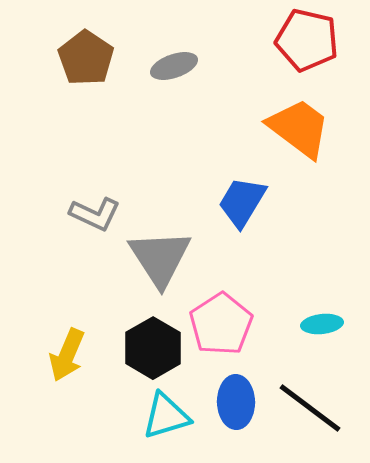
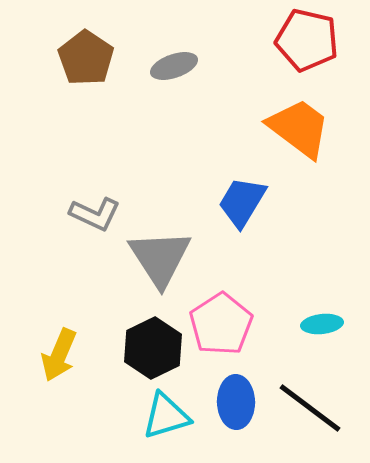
black hexagon: rotated 4 degrees clockwise
yellow arrow: moved 8 px left
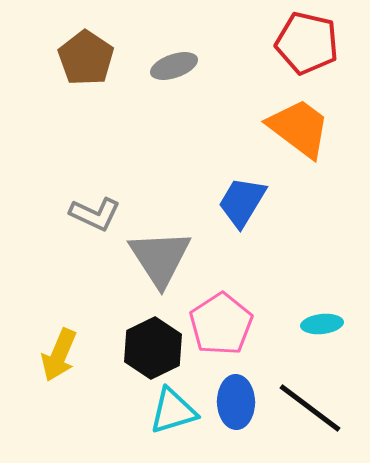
red pentagon: moved 3 px down
cyan triangle: moved 7 px right, 5 px up
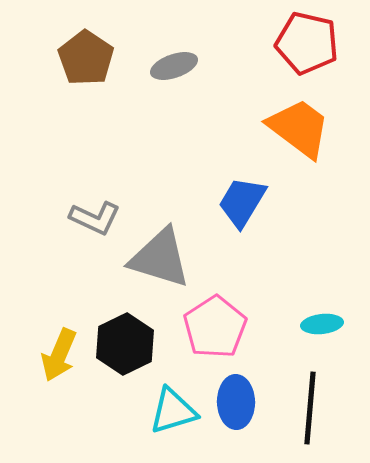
gray L-shape: moved 4 px down
gray triangle: rotated 40 degrees counterclockwise
pink pentagon: moved 6 px left, 3 px down
black hexagon: moved 28 px left, 4 px up
black line: rotated 58 degrees clockwise
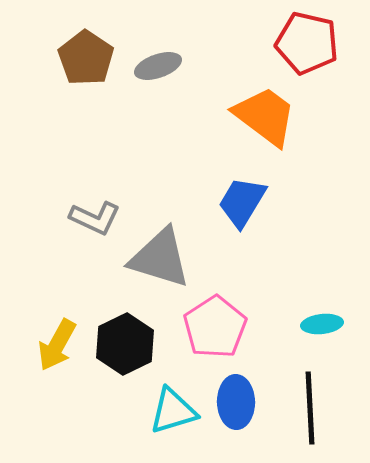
gray ellipse: moved 16 px left
orange trapezoid: moved 34 px left, 12 px up
yellow arrow: moved 2 px left, 10 px up; rotated 6 degrees clockwise
black line: rotated 8 degrees counterclockwise
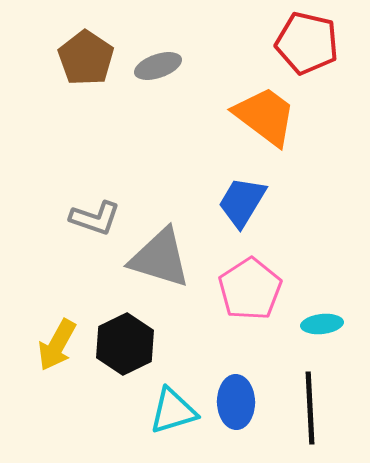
gray L-shape: rotated 6 degrees counterclockwise
pink pentagon: moved 35 px right, 38 px up
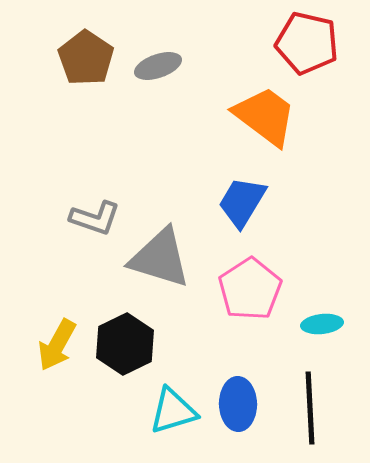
blue ellipse: moved 2 px right, 2 px down
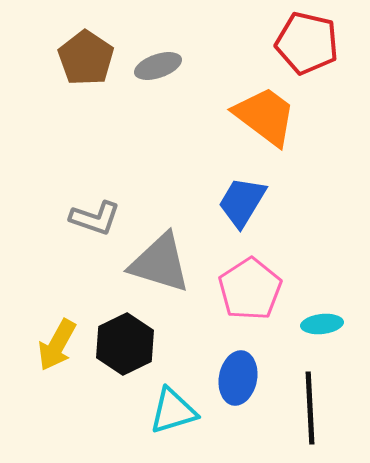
gray triangle: moved 5 px down
blue ellipse: moved 26 px up; rotated 12 degrees clockwise
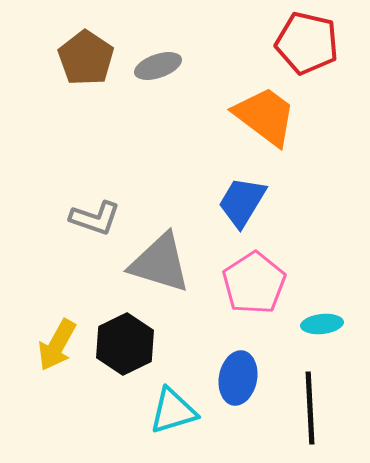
pink pentagon: moved 4 px right, 6 px up
